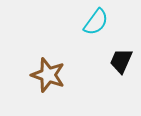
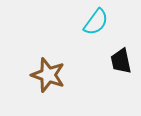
black trapezoid: rotated 36 degrees counterclockwise
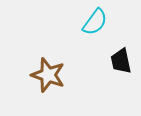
cyan semicircle: moved 1 px left
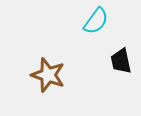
cyan semicircle: moved 1 px right, 1 px up
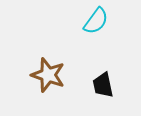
black trapezoid: moved 18 px left, 24 px down
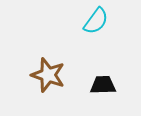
black trapezoid: rotated 100 degrees clockwise
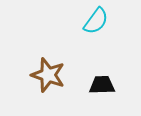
black trapezoid: moved 1 px left
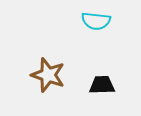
cyan semicircle: rotated 60 degrees clockwise
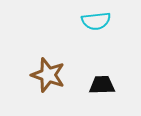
cyan semicircle: rotated 12 degrees counterclockwise
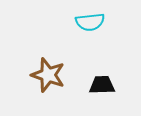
cyan semicircle: moved 6 px left, 1 px down
